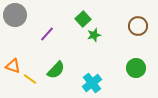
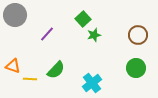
brown circle: moved 9 px down
yellow line: rotated 32 degrees counterclockwise
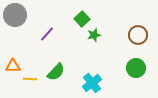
green square: moved 1 px left
orange triangle: rotated 21 degrees counterclockwise
green semicircle: moved 2 px down
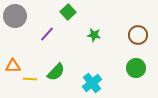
gray circle: moved 1 px down
green square: moved 14 px left, 7 px up
green star: rotated 24 degrees clockwise
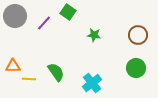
green square: rotated 14 degrees counterclockwise
purple line: moved 3 px left, 11 px up
green semicircle: rotated 78 degrees counterclockwise
yellow line: moved 1 px left
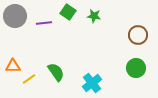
purple line: rotated 42 degrees clockwise
green star: moved 19 px up
yellow line: rotated 40 degrees counterclockwise
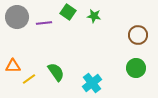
gray circle: moved 2 px right, 1 px down
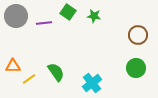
gray circle: moved 1 px left, 1 px up
